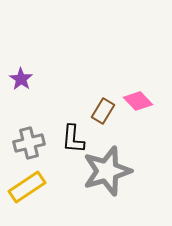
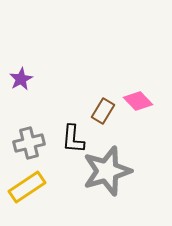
purple star: rotated 10 degrees clockwise
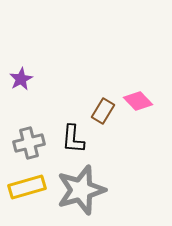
gray star: moved 26 px left, 19 px down
yellow rectangle: rotated 18 degrees clockwise
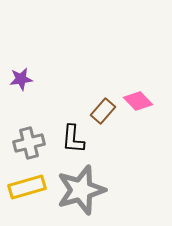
purple star: rotated 20 degrees clockwise
brown rectangle: rotated 10 degrees clockwise
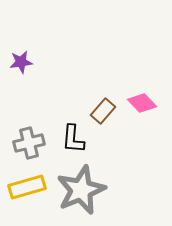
purple star: moved 17 px up
pink diamond: moved 4 px right, 2 px down
gray star: rotated 6 degrees counterclockwise
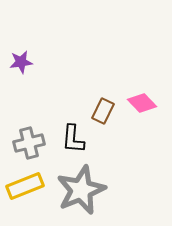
brown rectangle: rotated 15 degrees counterclockwise
yellow rectangle: moved 2 px left, 1 px up; rotated 6 degrees counterclockwise
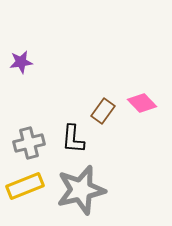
brown rectangle: rotated 10 degrees clockwise
gray star: rotated 9 degrees clockwise
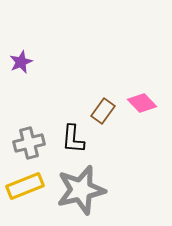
purple star: rotated 15 degrees counterclockwise
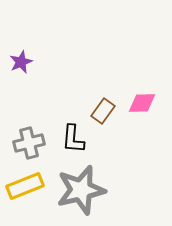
pink diamond: rotated 48 degrees counterclockwise
